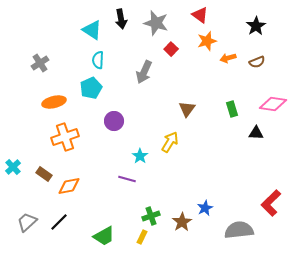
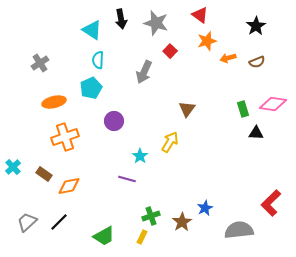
red square: moved 1 px left, 2 px down
green rectangle: moved 11 px right
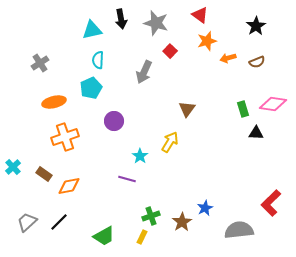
cyan triangle: rotated 45 degrees counterclockwise
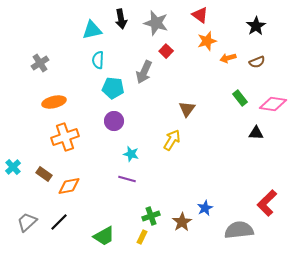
red square: moved 4 px left
cyan pentagon: moved 22 px right; rotated 30 degrees clockwise
green rectangle: moved 3 px left, 11 px up; rotated 21 degrees counterclockwise
yellow arrow: moved 2 px right, 2 px up
cyan star: moved 9 px left, 2 px up; rotated 21 degrees counterclockwise
red L-shape: moved 4 px left
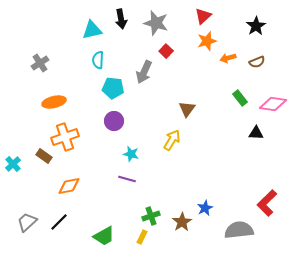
red triangle: moved 3 px right, 1 px down; rotated 42 degrees clockwise
cyan cross: moved 3 px up
brown rectangle: moved 18 px up
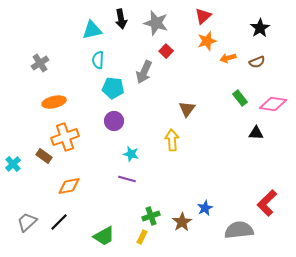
black star: moved 4 px right, 2 px down
yellow arrow: rotated 35 degrees counterclockwise
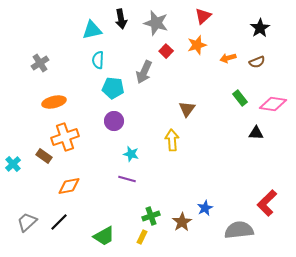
orange star: moved 10 px left, 4 px down
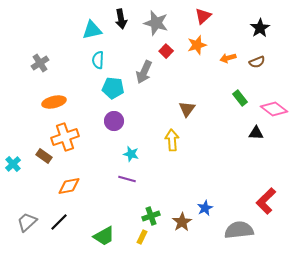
pink diamond: moved 1 px right, 5 px down; rotated 28 degrees clockwise
red L-shape: moved 1 px left, 2 px up
